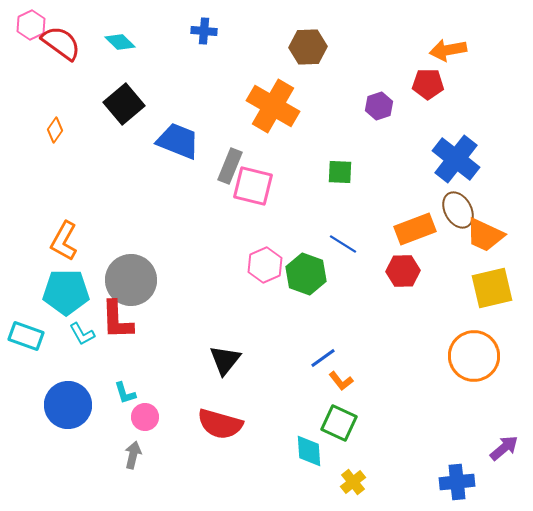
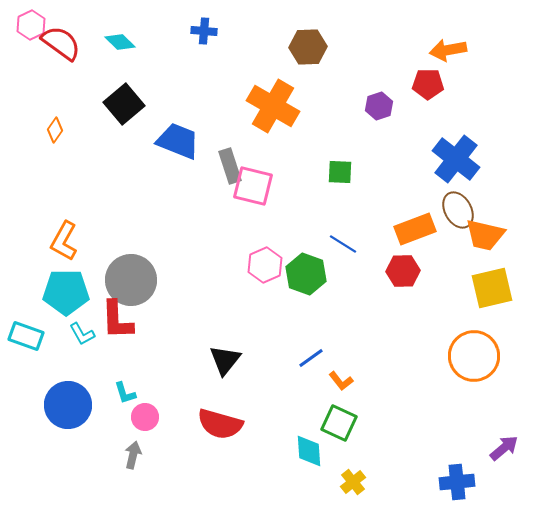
gray rectangle at (230, 166): rotated 40 degrees counterclockwise
orange trapezoid at (485, 235): rotated 12 degrees counterclockwise
blue line at (323, 358): moved 12 px left
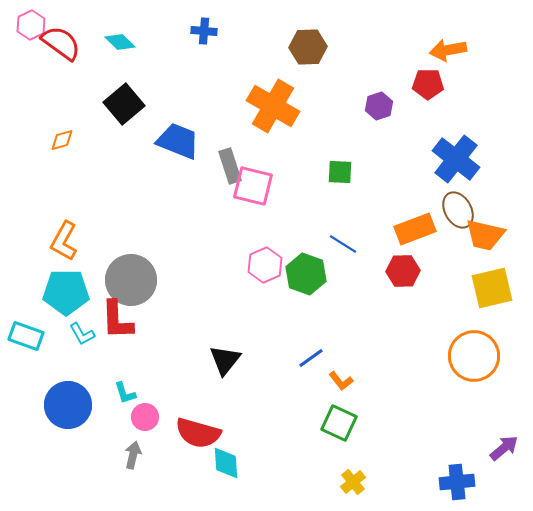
orange diamond at (55, 130): moved 7 px right, 10 px down; rotated 40 degrees clockwise
red semicircle at (220, 424): moved 22 px left, 9 px down
cyan diamond at (309, 451): moved 83 px left, 12 px down
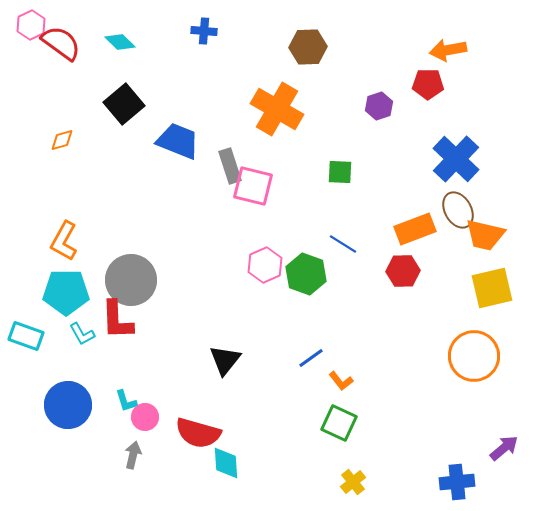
orange cross at (273, 106): moved 4 px right, 3 px down
blue cross at (456, 159): rotated 6 degrees clockwise
cyan L-shape at (125, 393): moved 1 px right, 8 px down
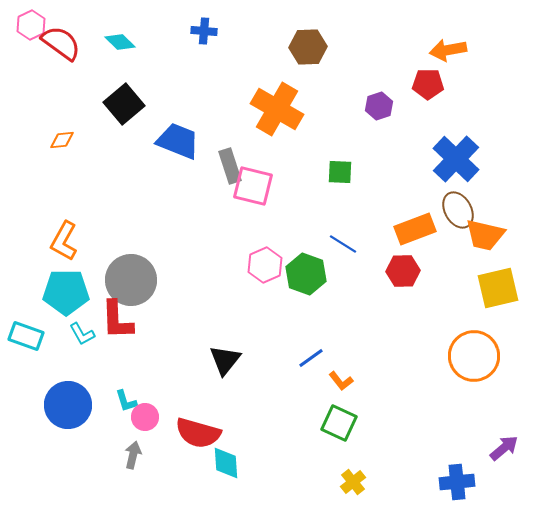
orange diamond at (62, 140): rotated 10 degrees clockwise
yellow square at (492, 288): moved 6 px right
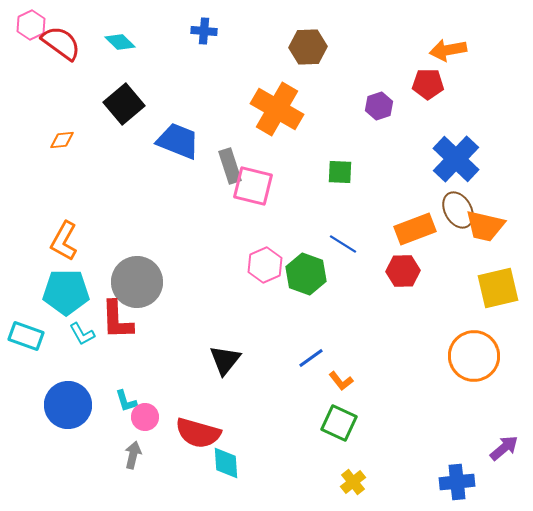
orange trapezoid at (485, 235): moved 9 px up
gray circle at (131, 280): moved 6 px right, 2 px down
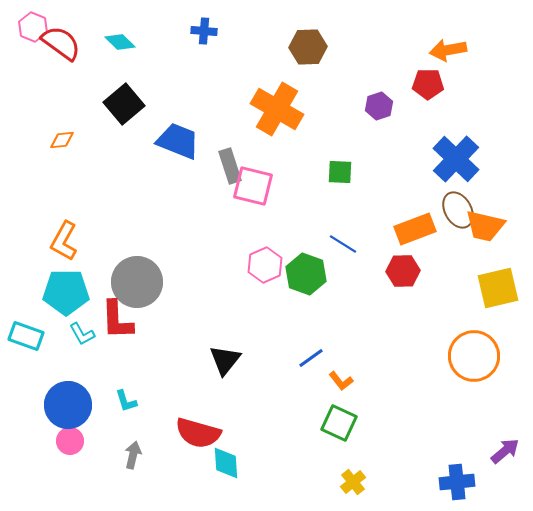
pink hexagon at (31, 25): moved 2 px right, 2 px down; rotated 12 degrees counterclockwise
pink circle at (145, 417): moved 75 px left, 24 px down
purple arrow at (504, 448): moved 1 px right, 3 px down
